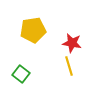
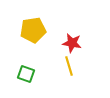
green square: moved 5 px right; rotated 18 degrees counterclockwise
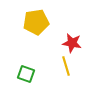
yellow pentagon: moved 3 px right, 8 px up
yellow line: moved 3 px left
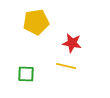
yellow line: rotated 60 degrees counterclockwise
green square: rotated 18 degrees counterclockwise
